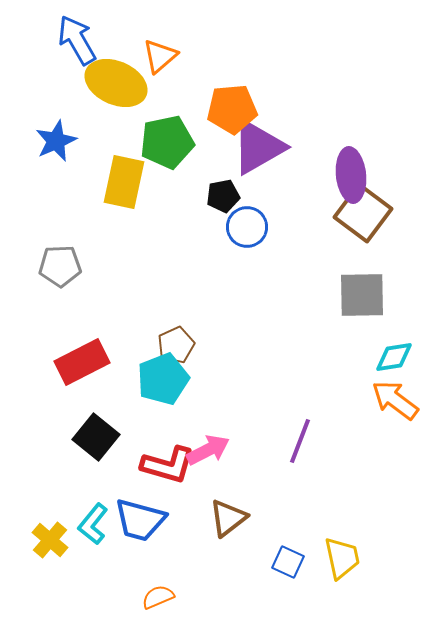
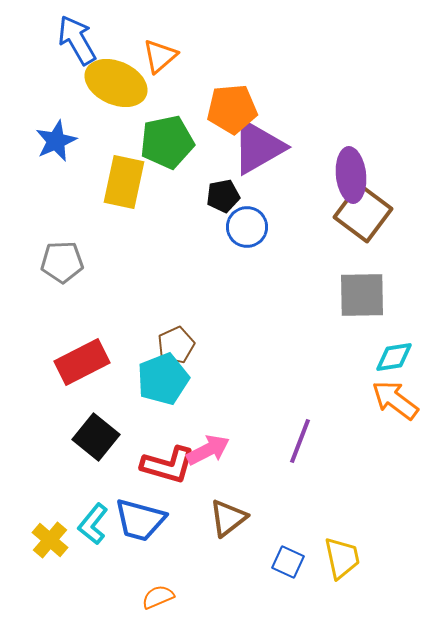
gray pentagon: moved 2 px right, 4 px up
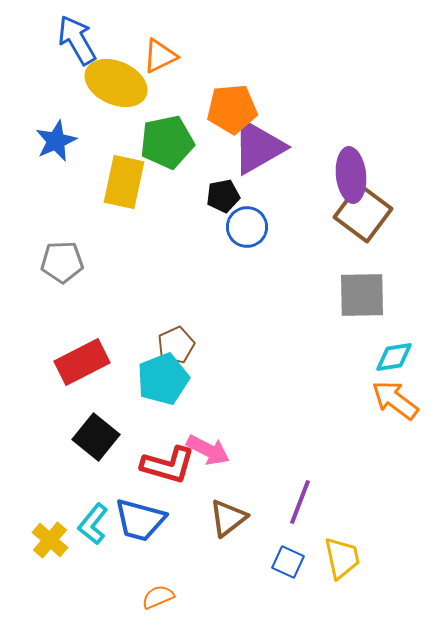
orange triangle: rotated 15 degrees clockwise
purple line: moved 61 px down
pink arrow: rotated 54 degrees clockwise
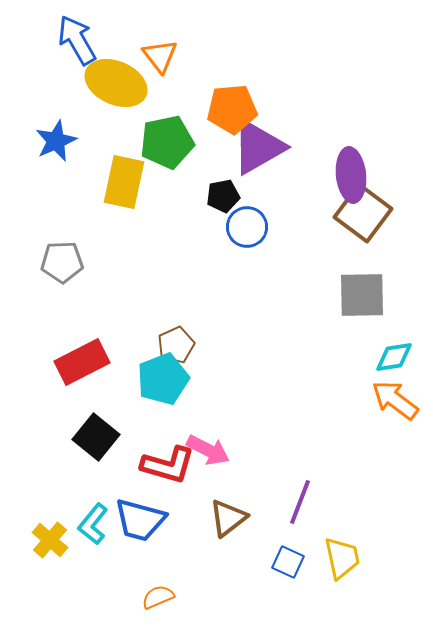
orange triangle: rotated 42 degrees counterclockwise
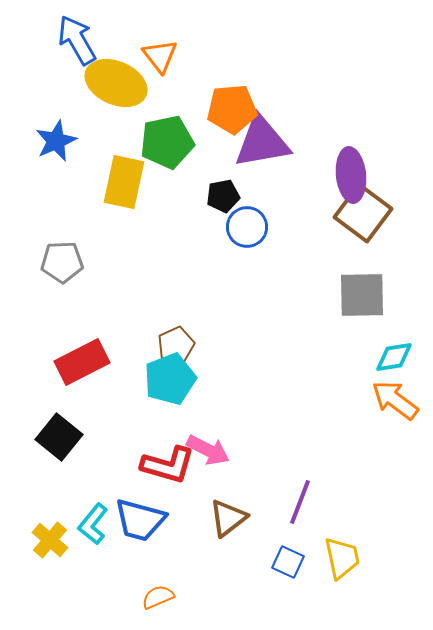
purple triangle: moved 4 px right, 5 px up; rotated 20 degrees clockwise
cyan pentagon: moved 7 px right
black square: moved 37 px left
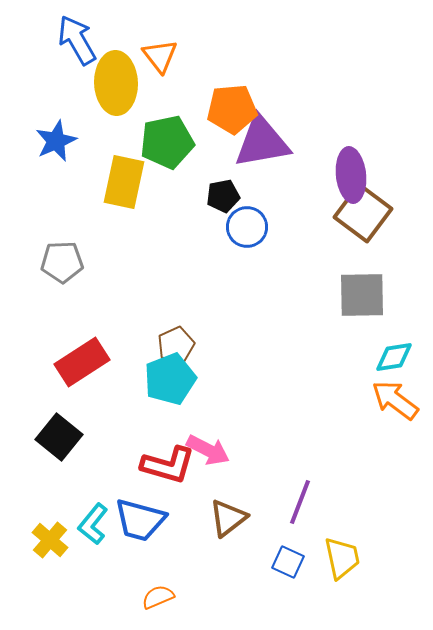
yellow ellipse: rotated 64 degrees clockwise
red rectangle: rotated 6 degrees counterclockwise
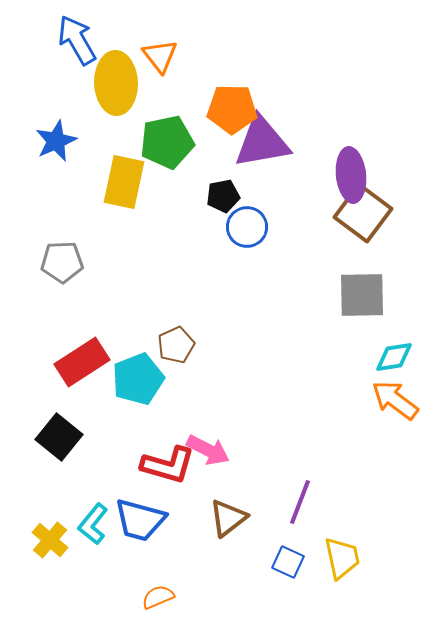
orange pentagon: rotated 6 degrees clockwise
cyan pentagon: moved 32 px left
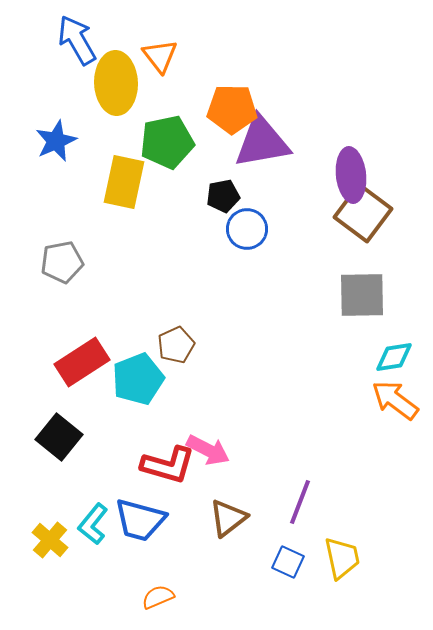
blue circle: moved 2 px down
gray pentagon: rotated 9 degrees counterclockwise
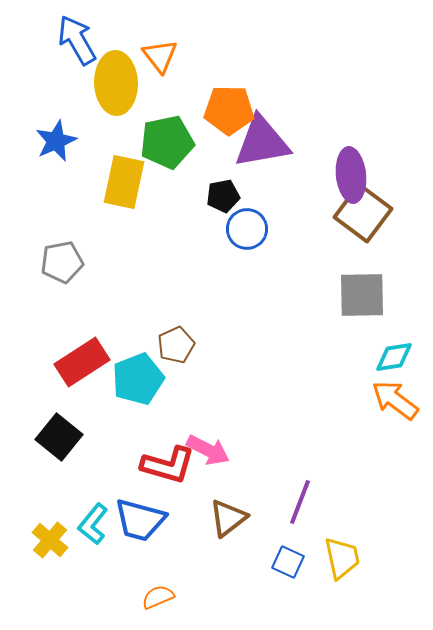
orange pentagon: moved 3 px left, 1 px down
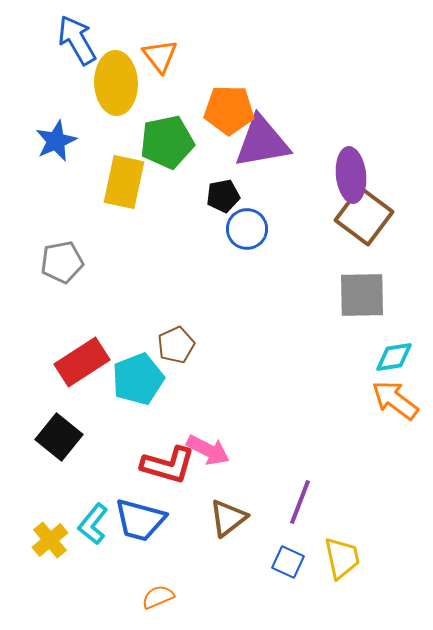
brown square: moved 1 px right, 3 px down
yellow cross: rotated 9 degrees clockwise
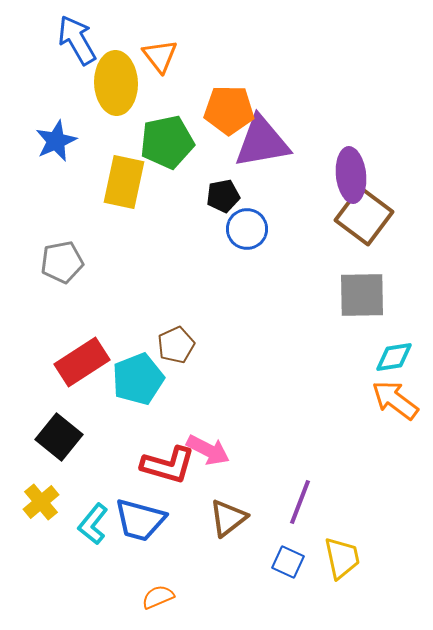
yellow cross: moved 9 px left, 38 px up
